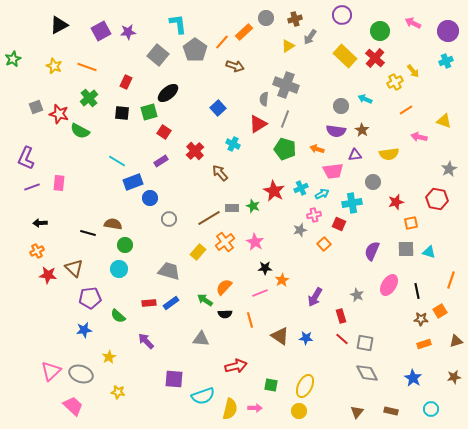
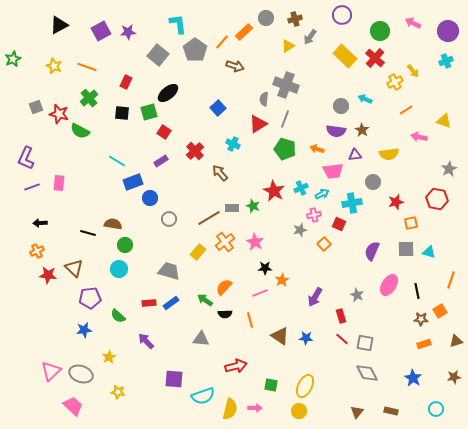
cyan circle at (431, 409): moved 5 px right
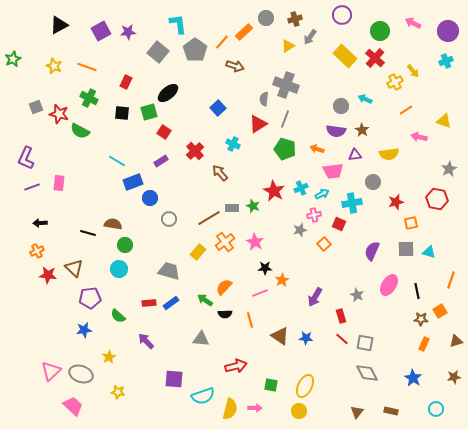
gray square at (158, 55): moved 3 px up
green cross at (89, 98): rotated 24 degrees counterclockwise
orange rectangle at (424, 344): rotated 48 degrees counterclockwise
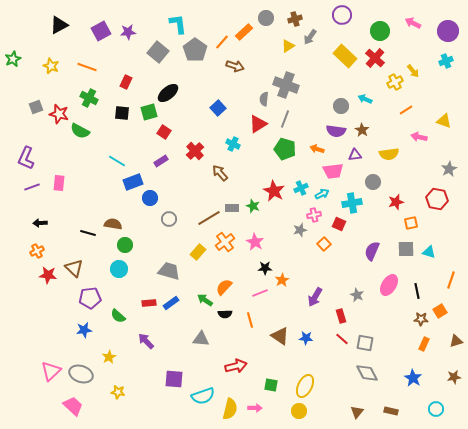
yellow star at (54, 66): moved 3 px left
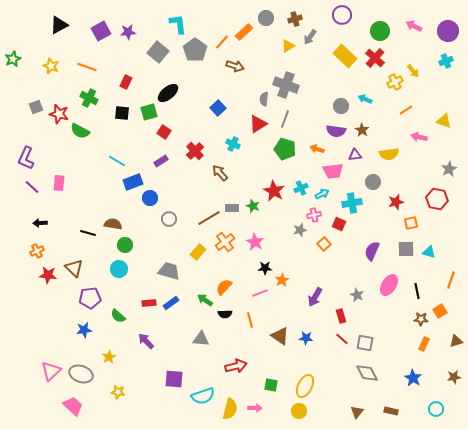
pink arrow at (413, 23): moved 1 px right, 3 px down
purple line at (32, 187): rotated 63 degrees clockwise
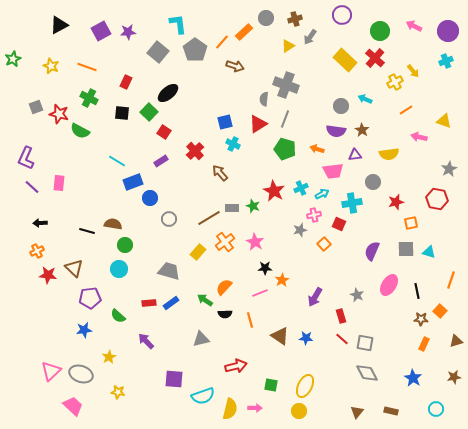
yellow rectangle at (345, 56): moved 4 px down
blue square at (218, 108): moved 7 px right, 14 px down; rotated 28 degrees clockwise
green square at (149, 112): rotated 30 degrees counterclockwise
black line at (88, 233): moved 1 px left, 2 px up
orange square at (440, 311): rotated 16 degrees counterclockwise
gray triangle at (201, 339): rotated 18 degrees counterclockwise
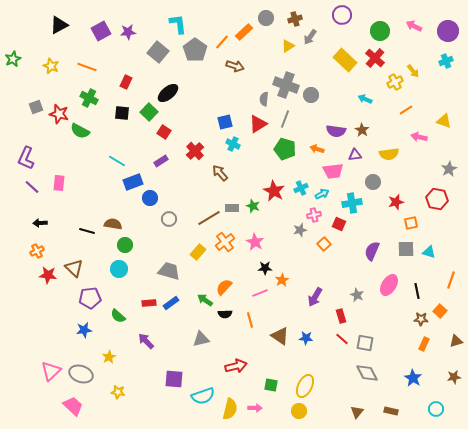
gray circle at (341, 106): moved 30 px left, 11 px up
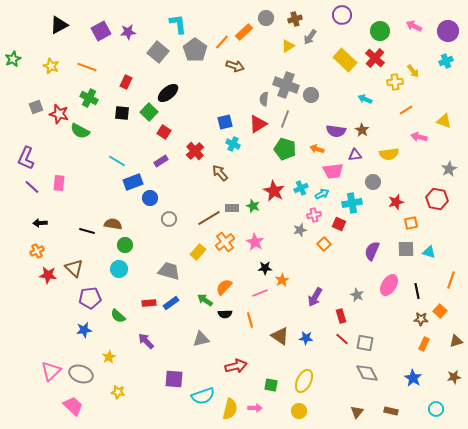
yellow cross at (395, 82): rotated 21 degrees clockwise
yellow ellipse at (305, 386): moved 1 px left, 5 px up
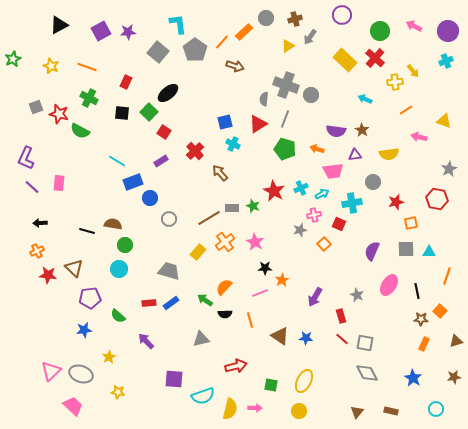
cyan triangle at (429, 252): rotated 16 degrees counterclockwise
orange line at (451, 280): moved 4 px left, 4 px up
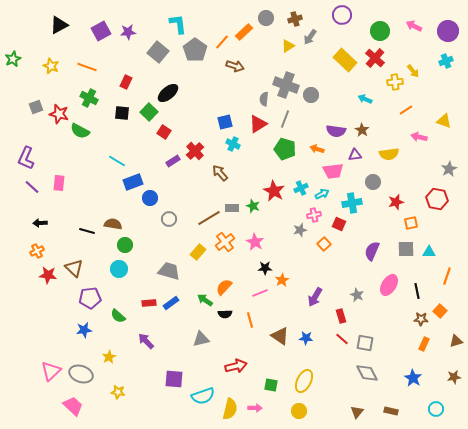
purple rectangle at (161, 161): moved 12 px right
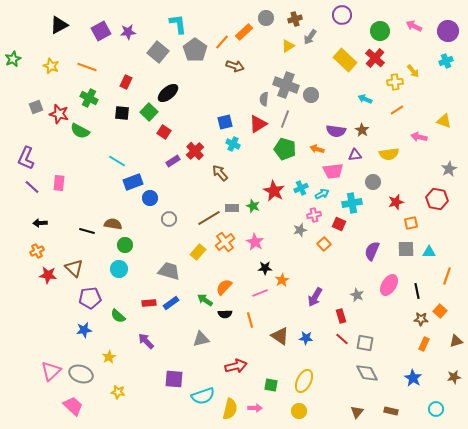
orange line at (406, 110): moved 9 px left
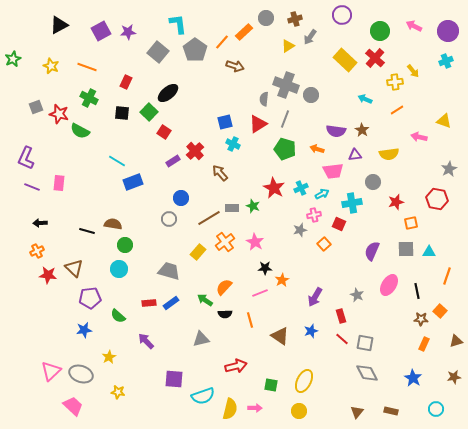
purple line at (32, 187): rotated 21 degrees counterclockwise
red star at (274, 191): moved 3 px up
blue circle at (150, 198): moved 31 px right
blue star at (306, 338): moved 5 px right, 7 px up; rotated 24 degrees counterclockwise
